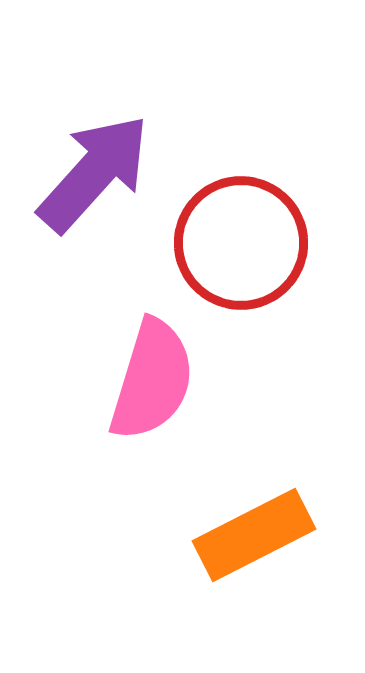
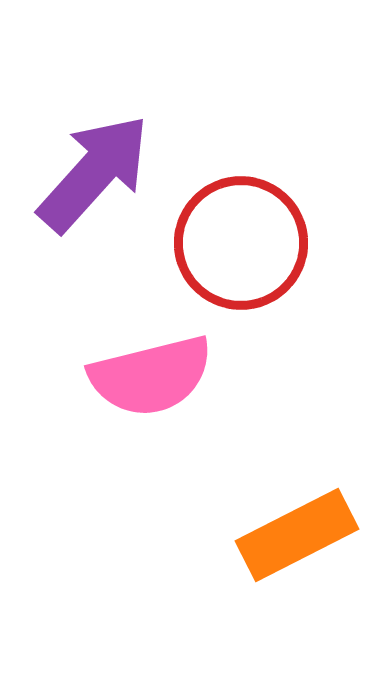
pink semicircle: moved 1 px left, 4 px up; rotated 59 degrees clockwise
orange rectangle: moved 43 px right
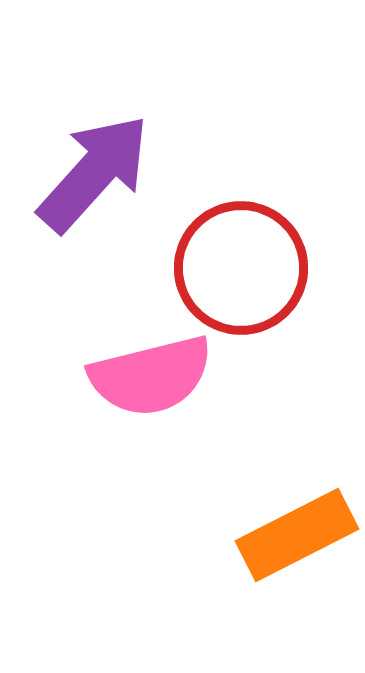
red circle: moved 25 px down
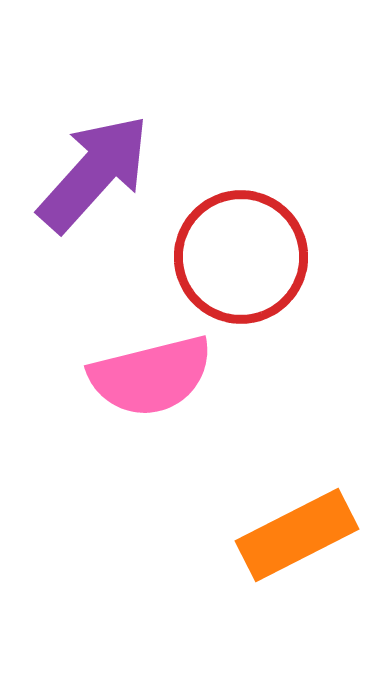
red circle: moved 11 px up
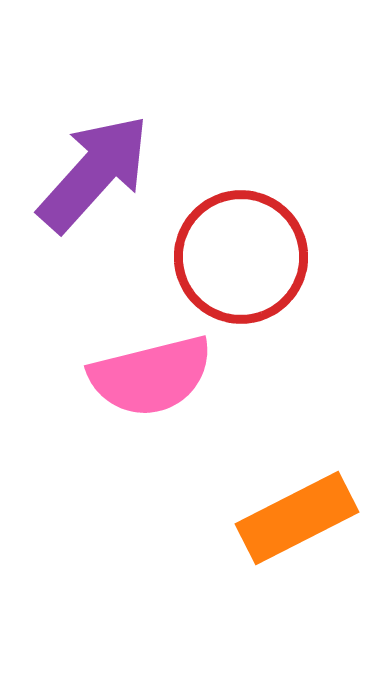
orange rectangle: moved 17 px up
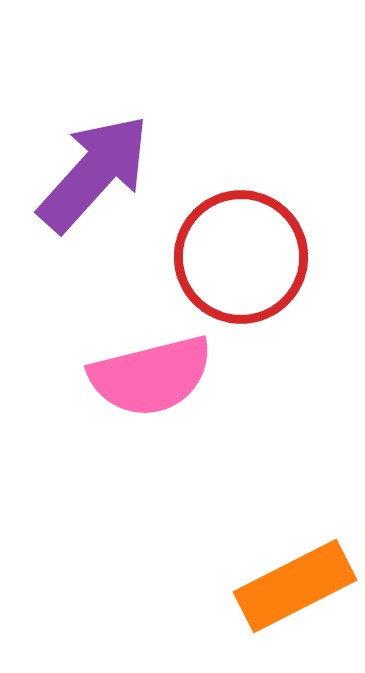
orange rectangle: moved 2 px left, 68 px down
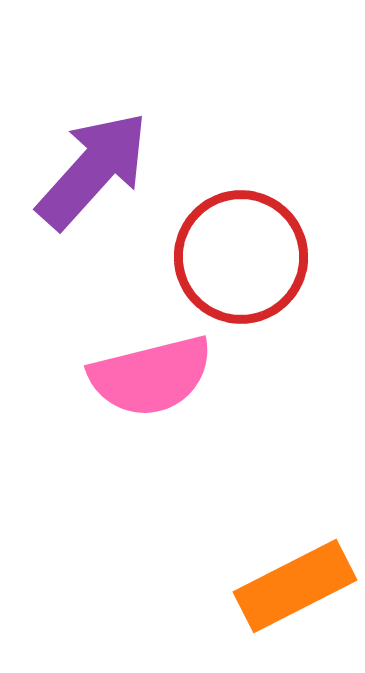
purple arrow: moved 1 px left, 3 px up
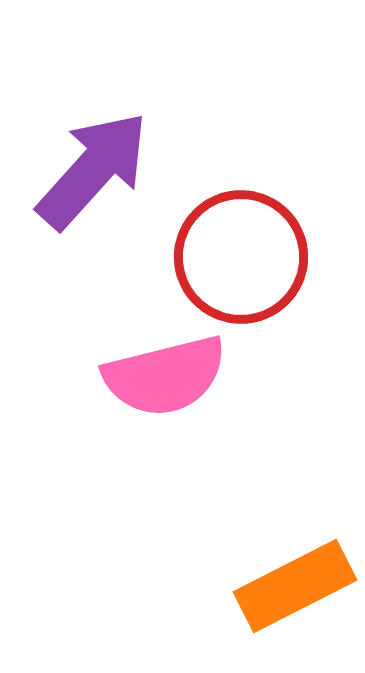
pink semicircle: moved 14 px right
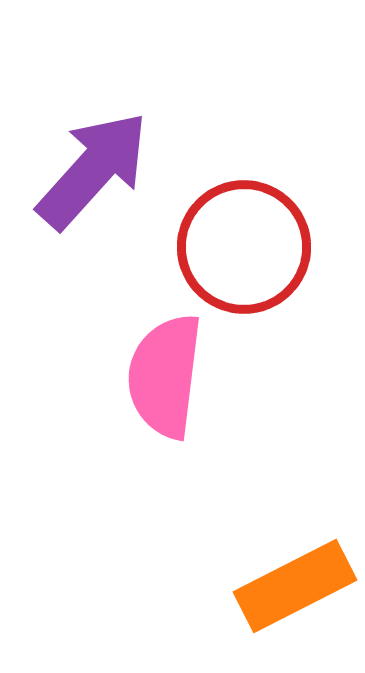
red circle: moved 3 px right, 10 px up
pink semicircle: rotated 111 degrees clockwise
